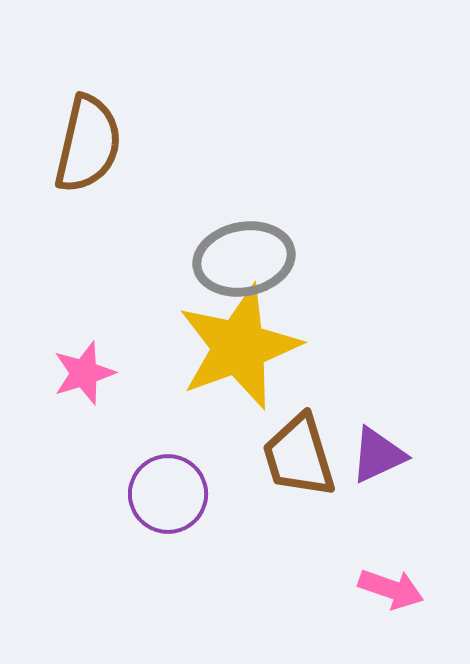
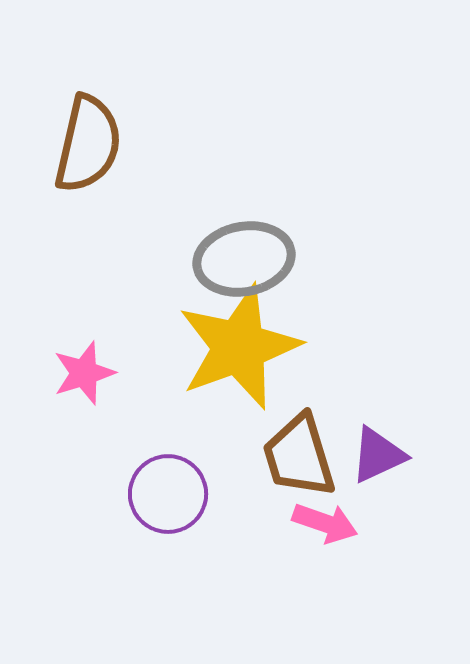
pink arrow: moved 66 px left, 66 px up
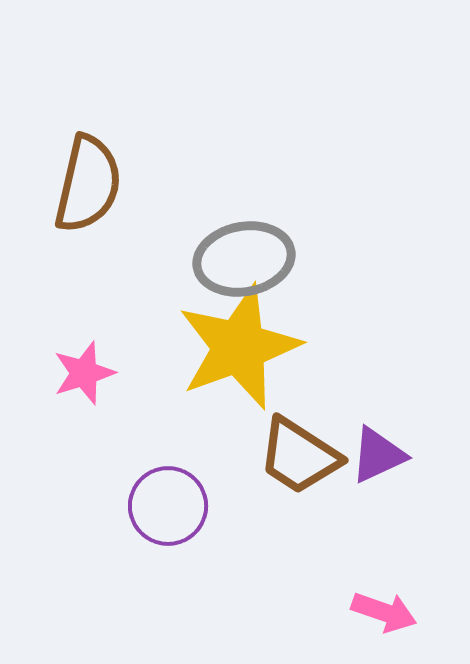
brown semicircle: moved 40 px down
brown trapezoid: rotated 40 degrees counterclockwise
purple circle: moved 12 px down
pink arrow: moved 59 px right, 89 px down
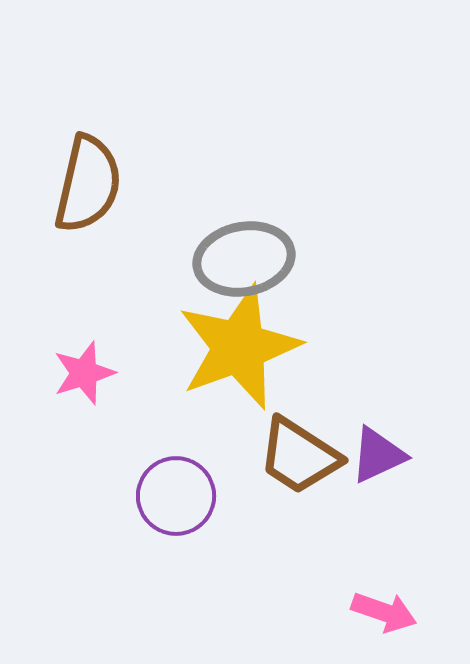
purple circle: moved 8 px right, 10 px up
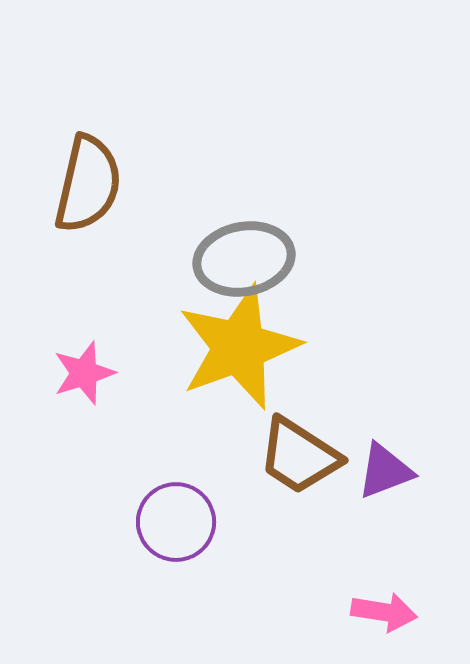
purple triangle: moved 7 px right, 16 px down; rotated 4 degrees clockwise
purple circle: moved 26 px down
pink arrow: rotated 10 degrees counterclockwise
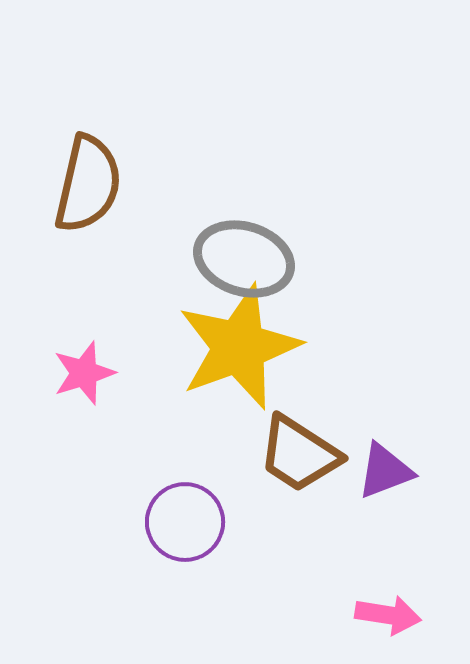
gray ellipse: rotated 28 degrees clockwise
brown trapezoid: moved 2 px up
purple circle: moved 9 px right
pink arrow: moved 4 px right, 3 px down
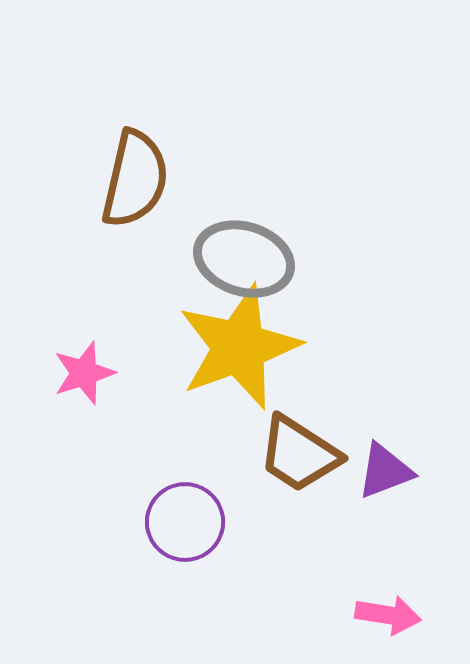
brown semicircle: moved 47 px right, 5 px up
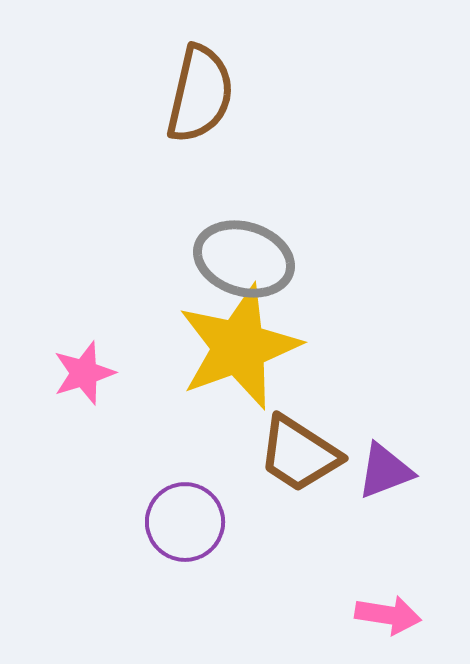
brown semicircle: moved 65 px right, 85 px up
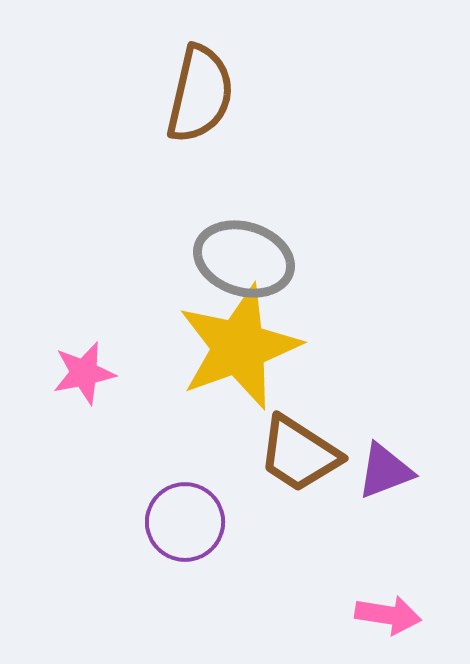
pink star: rotated 6 degrees clockwise
